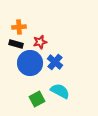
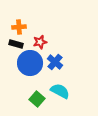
green square: rotated 21 degrees counterclockwise
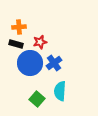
blue cross: moved 1 px left, 1 px down; rotated 14 degrees clockwise
cyan semicircle: rotated 114 degrees counterclockwise
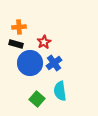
red star: moved 4 px right; rotated 16 degrees counterclockwise
cyan semicircle: rotated 12 degrees counterclockwise
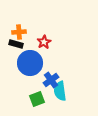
orange cross: moved 5 px down
blue cross: moved 3 px left, 17 px down
green square: rotated 28 degrees clockwise
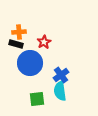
blue cross: moved 10 px right, 5 px up
green square: rotated 14 degrees clockwise
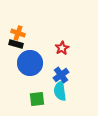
orange cross: moved 1 px left, 1 px down; rotated 24 degrees clockwise
red star: moved 18 px right, 6 px down
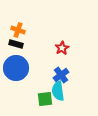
orange cross: moved 3 px up
blue circle: moved 14 px left, 5 px down
cyan semicircle: moved 2 px left
green square: moved 8 px right
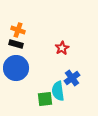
blue cross: moved 11 px right, 3 px down
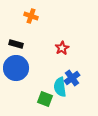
orange cross: moved 13 px right, 14 px up
cyan semicircle: moved 2 px right, 4 px up
green square: rotated 28 degrees clockwise
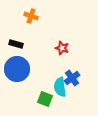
red star: rotated 24 degrees counterclockwise
blue circle: moved 1 px right, 1 px down
